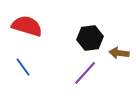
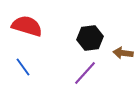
brown arrow: moved 4 px right
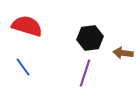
purple line: rotated 24 degrees counterclockwise
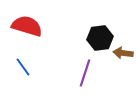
black hexagon: moved 10 px right
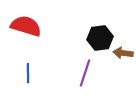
red semicircle: moved 1 px left
blue line: moved 5 px right, 6 px down; rotated 36 degrees clockwise
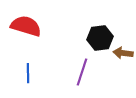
purple line: moved 3 px left, 1 px up
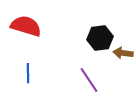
purple line: moved 7 px right, 8 px down; rotated 52 degrees counterclockwise
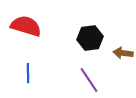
black hexagon: moved 10 px left
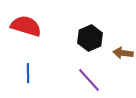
black hexagon: rotated 15 degrees counterclockwise
purple line: rotated 8 degrees counterclockwise
